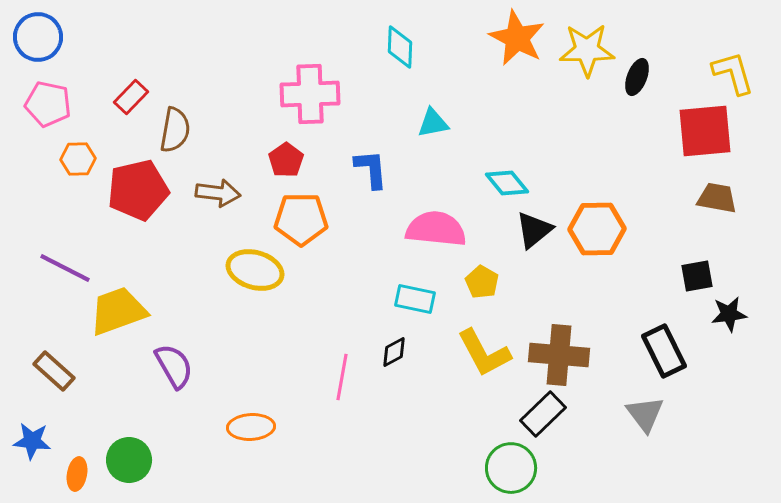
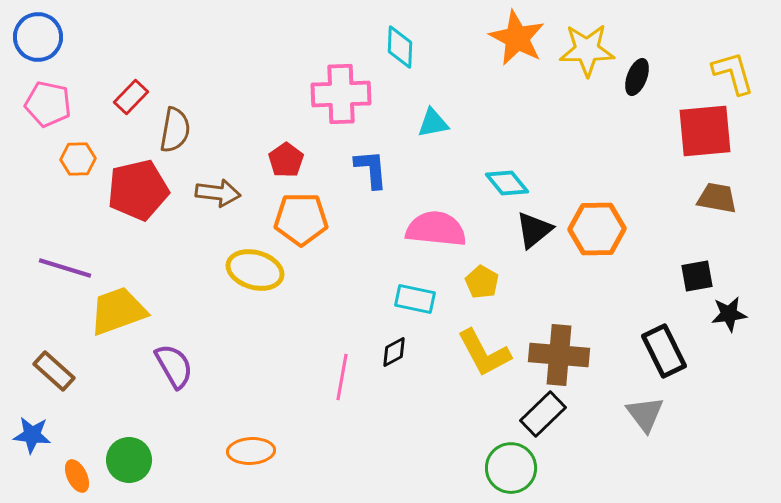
pink cross at (310, 94): moved 31 px right
purple line at (65, 268): rotated 10 degrees counterclockwise
orange ellipse at (251, 427): moved 24 px down
blue star at (32, 441): moved 6 px up
orange ellipse at (77, 474): moved 2 px down; rotated 36 degrees counterclockwise
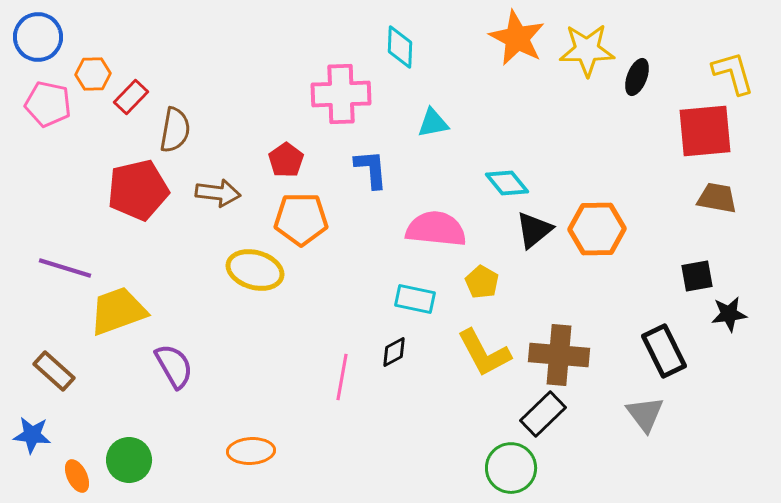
orange hexagon at (78, 159): moved 15 px right, 85 px up
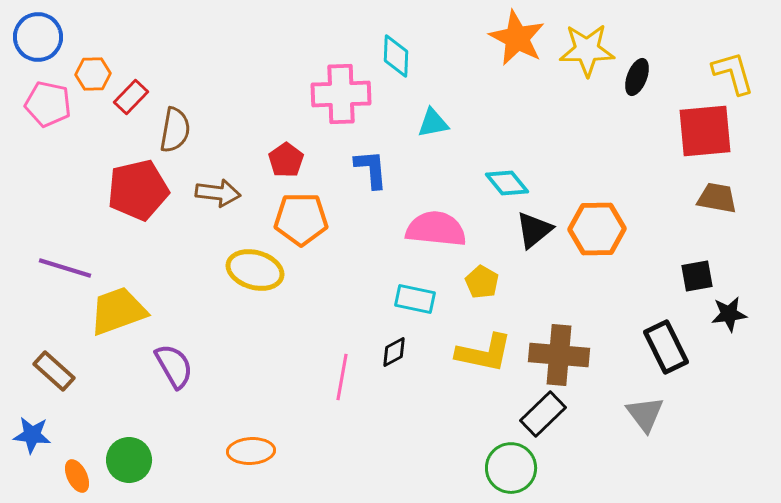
cyan diamond at (400, 47): moved 4 px left, 9 px down
black rectangle at (664, 351): moved 2 px right, 4 px up
yellow L-shape at (484, 353): rotated 50 degrees counterclockwise
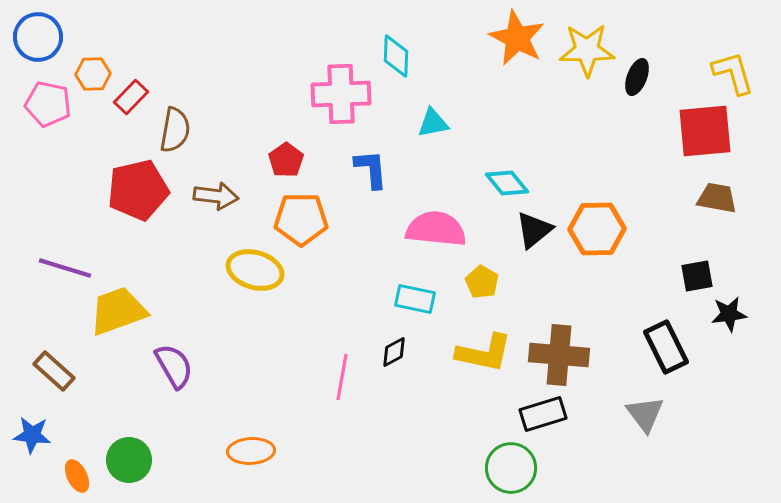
brown arrow at (218, 193): moved 2 px left, 3 px down
black rectangle at (543, 414): rotated 27 degrees clockwise
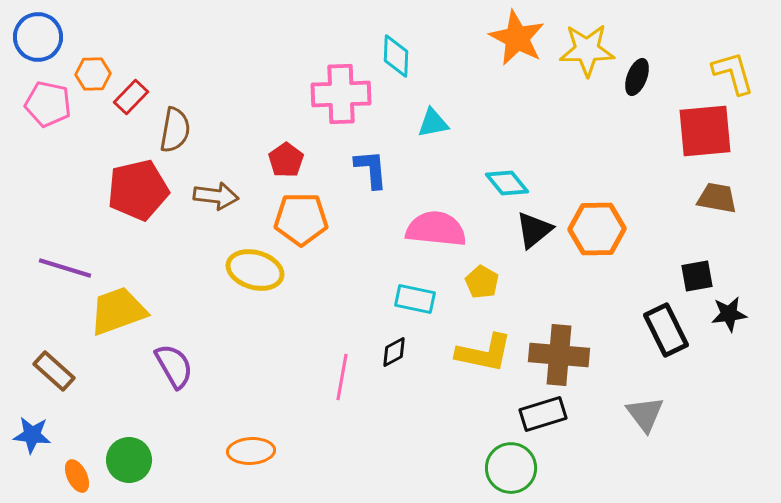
black rectangle at (666, 347): moved 17 px up
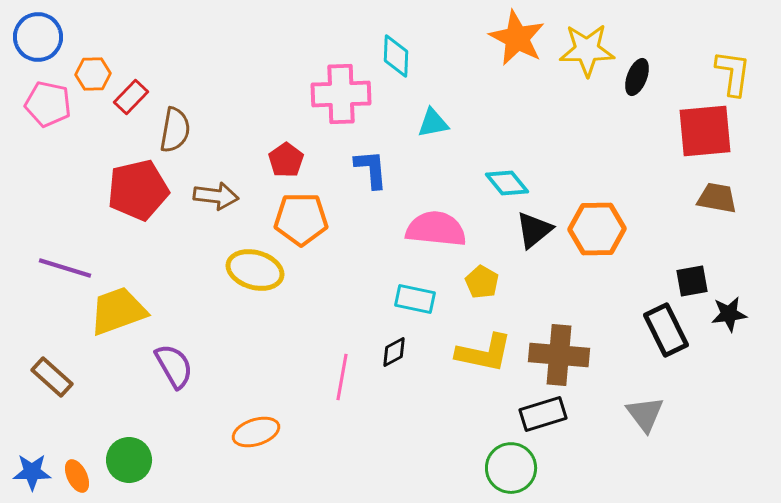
yellow L-shape at (733, 73): rotated 24 degrees clockwise
black square at (697, 276): moved 5 px left, 5 px down
brown rectangle at (54, 371): moved 2 px left, 6 px down
blue star at (32, 435): moved 37 px down; rotated 6 degrees counterclockwise
orange ellipse at (251, 451): moved 5 px right, 19 px up; rotated 15 degrees counterclockwise
